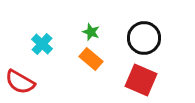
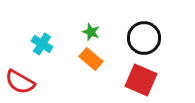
cyan cross: rotated 10 degrees counterclockwise
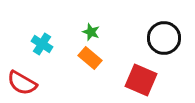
black circle: moved 20 px right
orange rectangle: moved 1 px left, 1 px up
red semicircle: moved 2 px right, 1 px down
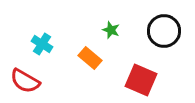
green star: moved 20 px right, 2 px up
black circle: moved 7 px up
red semicircle: moved 3 px right, 2 px up
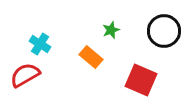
green star: rotated 30 degrees clockwise
cyan cross: moved 2 px left
orange rectangle: moved 1 px right, 1 px up
red semicircle: moved 6 px up; rotated 120 degrees clockwise
